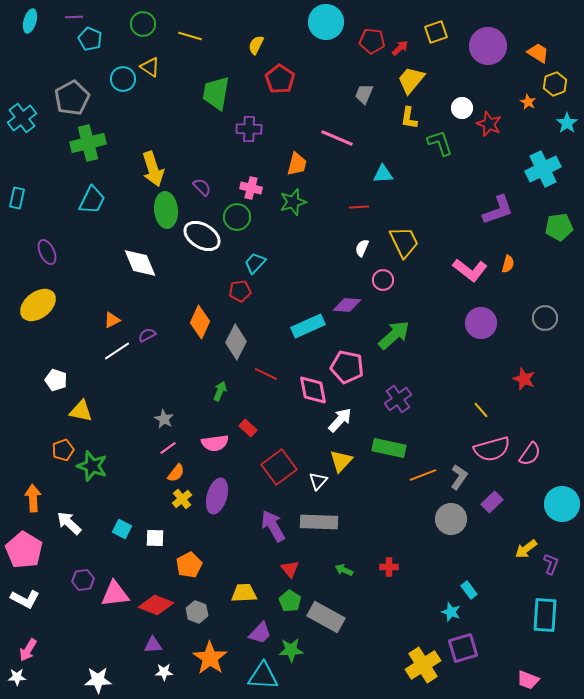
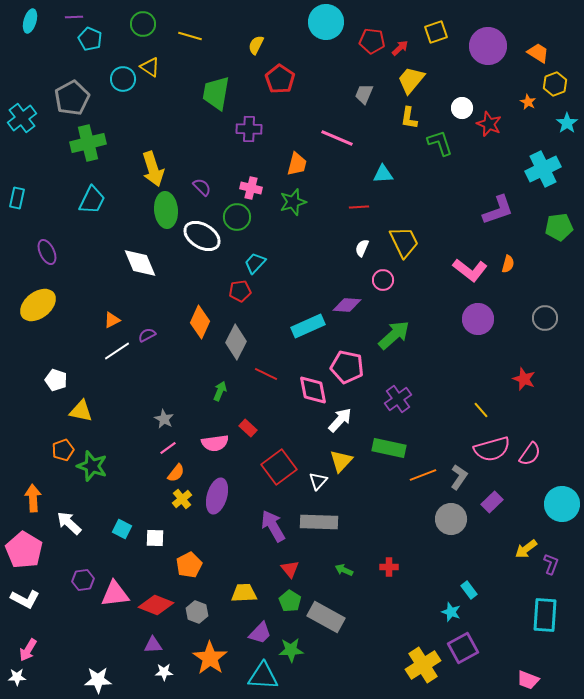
purple circle at (481, 323): moved 3 px left, 4 px up
purple square at (463, 648): rotated 12 degrees counterclockwise
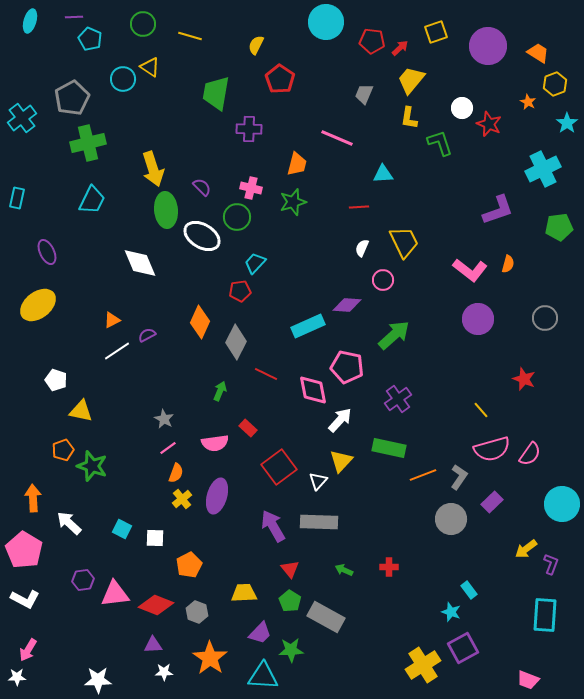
orange semicircle at (176, 473): rotated 18 degrees counterclockwise
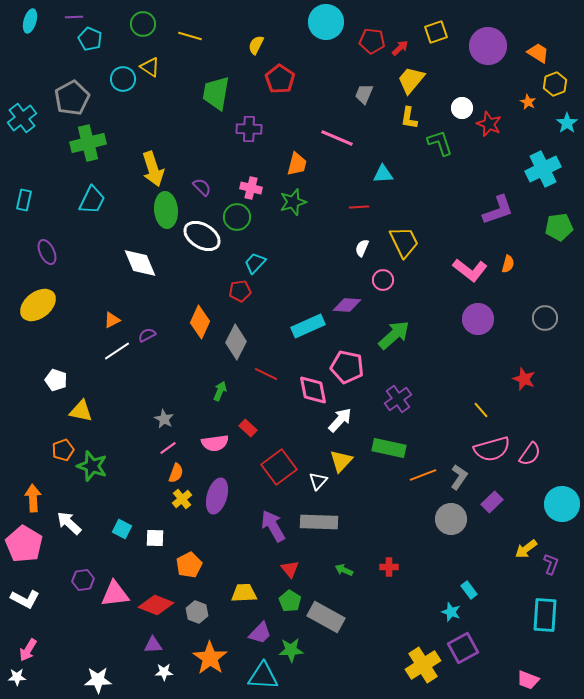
cyan rectangle at (17, 198): moved 7 px right, 2 px down
pink pentagon at (24, 550): moved 6 px up
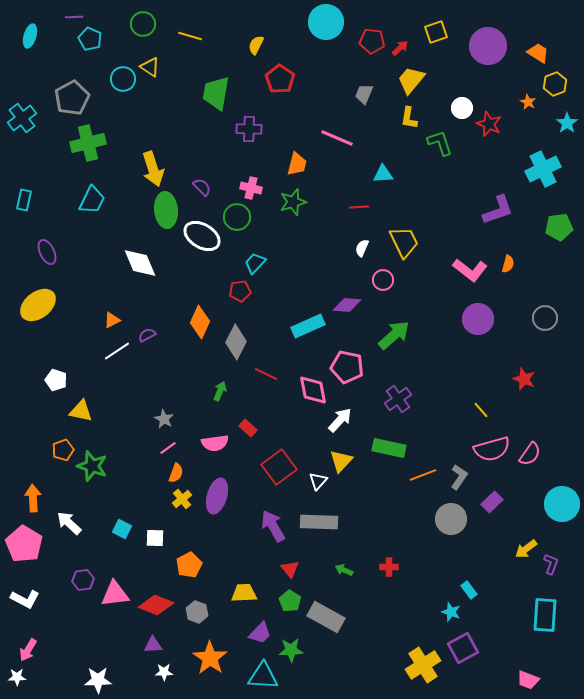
cyan ellipse at (30, 21): moved 15 px down
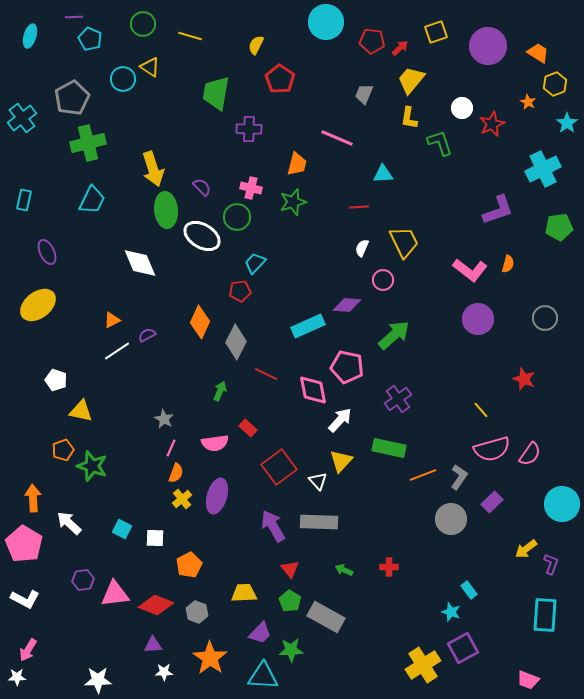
red star at (489, 124): moved 3 px right; rotated 25 degrees clockwise
pink line at (168, 448): moved 3 px right; rotated 30 degrees counterclockwise
white triangle at (318, 481): rotated 24 degrees counterclockwise
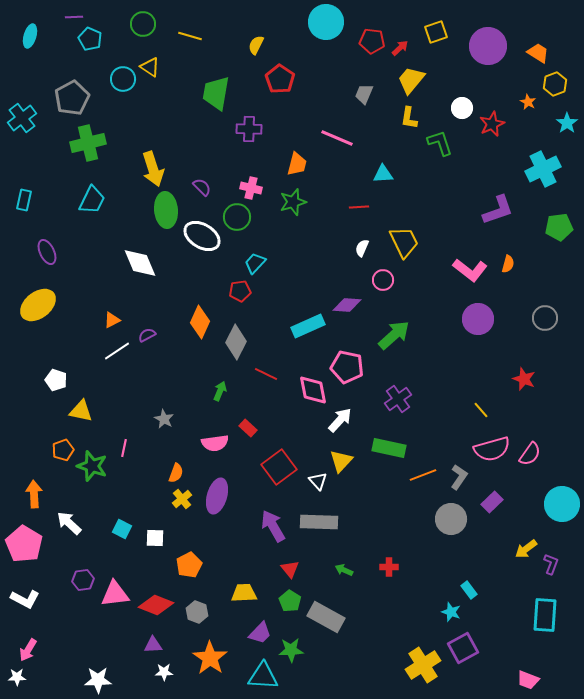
pink line at (171, 448): moved 47 px left; rotated 12 degrees counterclockwise
orange arrow at (33, 498): moved 1 px right, 4 px up
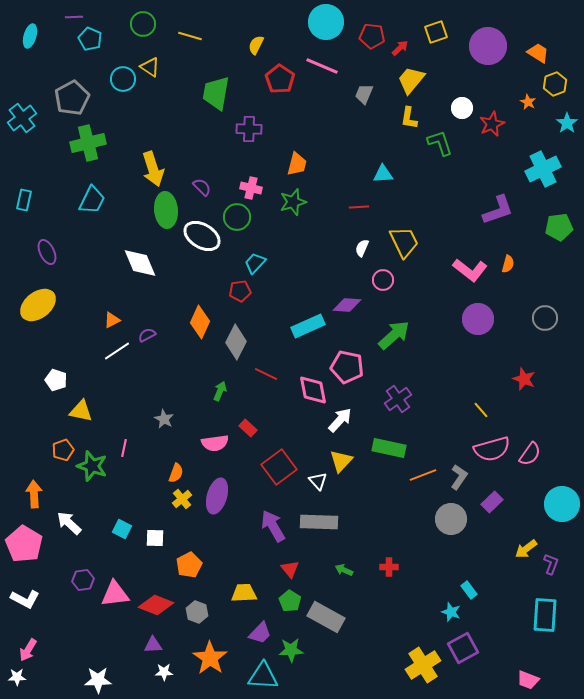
red pentagon at (372, 41): moved 5 px up
pink line at (337, 138): moved 15 px left, 72 px up
